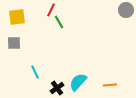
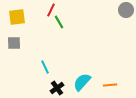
cyan line: moved 10 px right, 5 px up
cyan semicircle: moved 4 px right
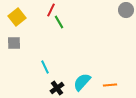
yellow square: rotated 30 degrees counterclockwise
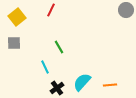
green line: moved 25 px down
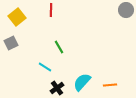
red line: rotated 24 degrees counterclockwise
gray square: moved 3 px left; rotated 24 degrees counterclockwise
cyan line: rotated 32 degrees counterclockwise
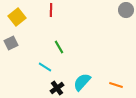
orange line: moved 6 px right; rotated 24 degrees clockwise
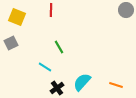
yellow square: rotated 30 degrees counterclockwise
